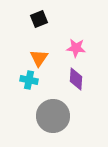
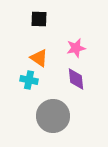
black square: rotated 24 degrees clockwise
pink star: rotated 18 degrees counterclockwise
orange triangle: rotated 30 degrees counterclockwise
purple diamond: rotated 10 degrees counterclockwise
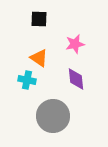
pink star: moved 1 px left, 4 px up
cyan cross: moved 2 px left
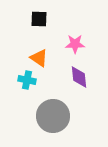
pink star: rotated 12 degrees clockwise
purple diamond: moved 3 px right, 2 px up
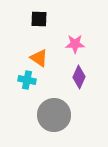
purple diamond: rotated 30 degrees clockwise
gray circle: moved 1 px right, 1 px up
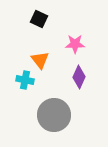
black square: rotated 24 degrees clockwise
orange triangle: moved 1 px right, 2 px down; rotated 18 degrees clockwise
cyan cross: moved 2 px left
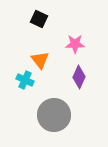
cyan cross: rotated 12 degrees clockwise
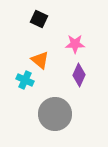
orange triangle: rotated 12 degrees counterclockwise
purple diamond: moved 2 px up
gray circle: moved 1 px right, 1 px up
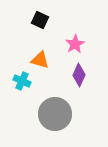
black square: moved 1 px right, 1 px down
pink star: rotated 30 degrees counterclockwise
orange triangle: rotated 24 degrees counterclockwise
cyan cross: moved 3 px left, 1 px down
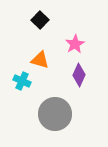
black square: rotated 18 degrees clockwise
